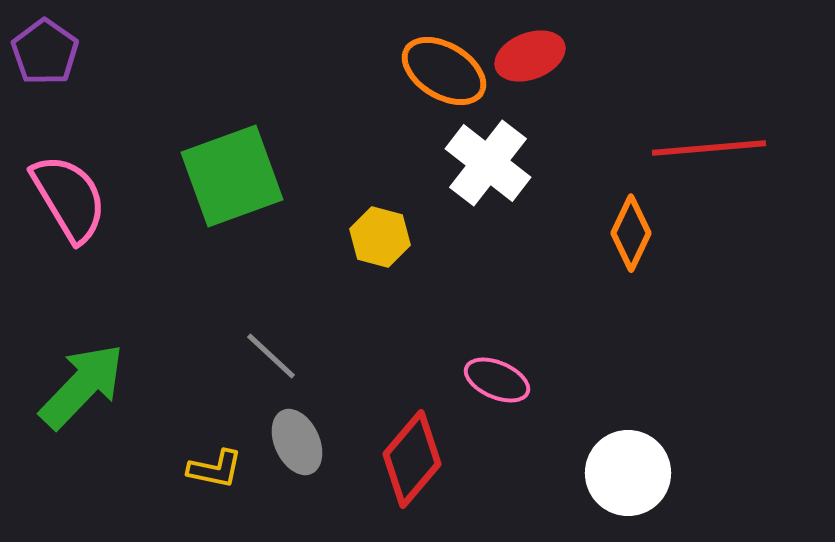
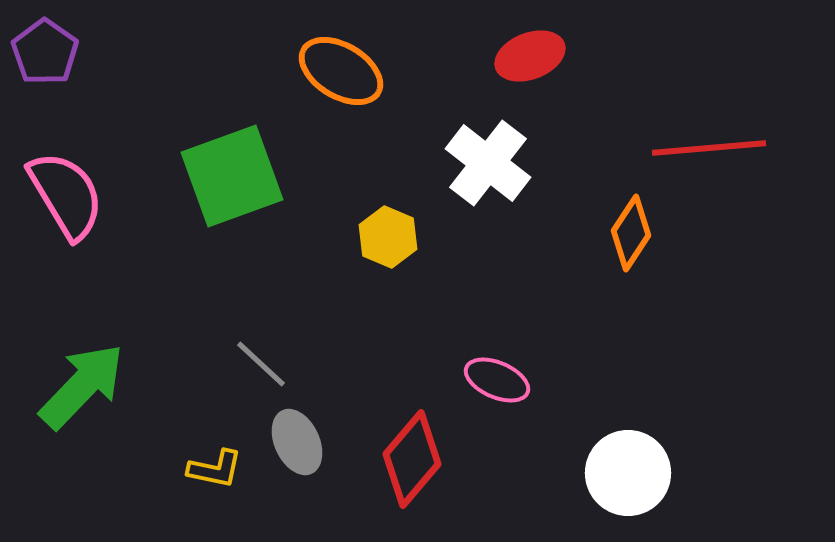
orange ellipse: moved 103 px left
pink semicircle: moved 3 px left, 3 px up
orange diamond: rotated 8 degrees clockwise
yellow hexagon: moved 8 px right; rotated 8 degrees clockwise
gray line: moved 10 px left, 8 px down
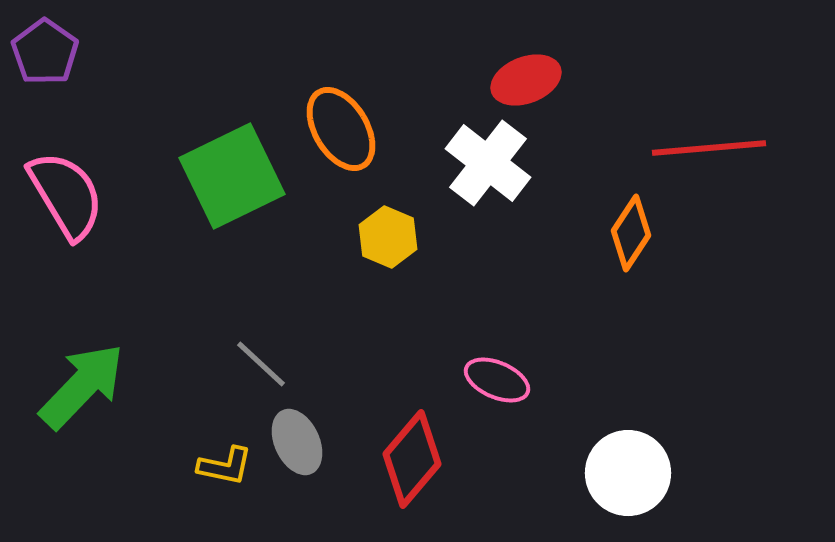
red ellipse: moved 4 px left, 24 px down
orange ellipse: moved 58 px down; rotated 28 degrees clockwise
green square: rotated 6 degrees counterclockwise
yellow L-shape: moved 10 px right, 3 px up
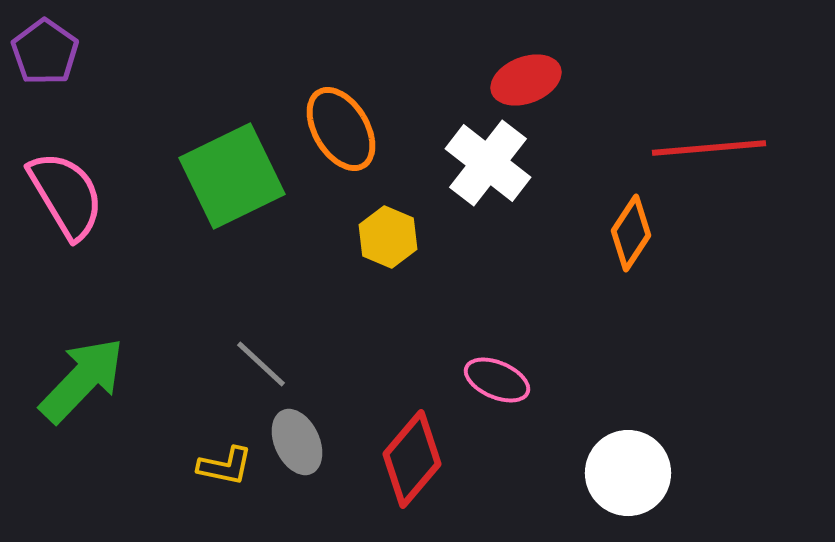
green arrow: moved 6 px up
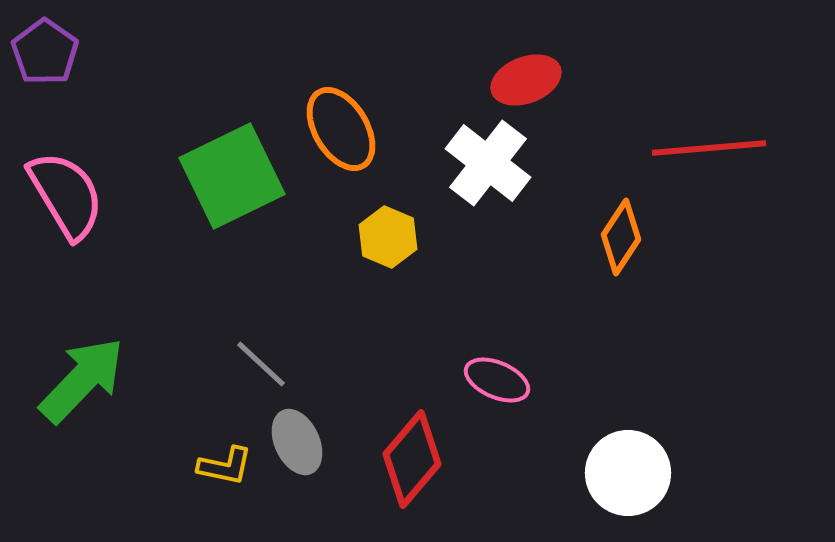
orange diamond: moved 10 px left, 4 px down
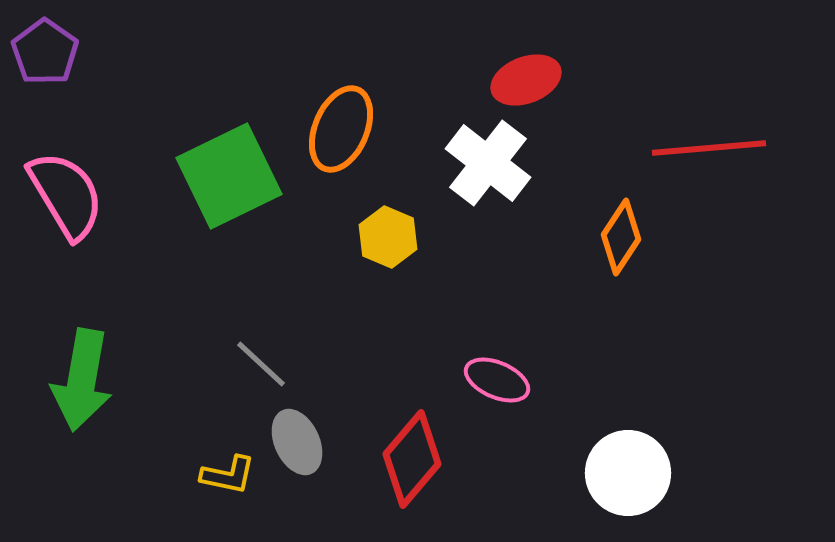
orange ellipse: rotated 54 degrees clockwise
green square: moved 3 px left
green arrow: rotated 146 degrees clockwise
yellow L-shape: moved 3 px right, 9 px down
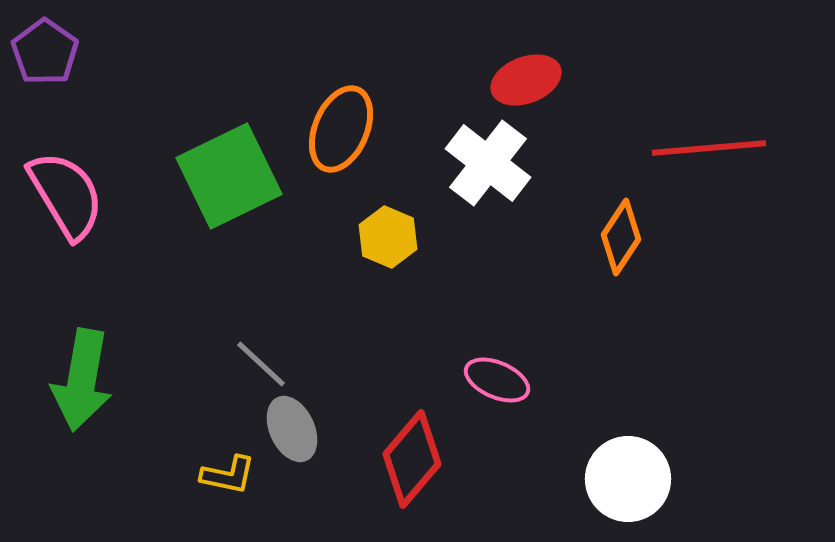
gray ellipse: moved 5 px left, 13 px up
white circle: moved 6 px down
